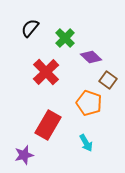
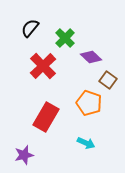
red cross: moved 3 px left, 6 px up
red rectangle: moved 2 px left, 8 px up
cyan arrow: rotated 36 degrees counterclockwise
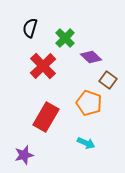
black semicircle: rotated 24 degrees counterclockwise
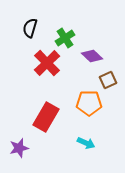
green cross: rotated 12 degrees clockwise
purple diamond: moved 1 px right, 1 px up
red cross: moved 4 px right, 3 px up
brown square: rotated 30 degrees clockwise
orange pentagon: rotated 20 degrees counterclockwise
purple star: moved 5 px left, 7 px up
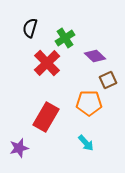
purple diamond: moved 3 px right
cyan arrow: rotated 24 degrees clockwise
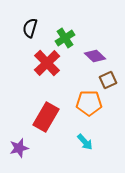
cyan arrow: moved 1 px left, 1 px up
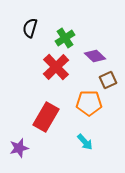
red cross: moved 9 px right, 4 px down
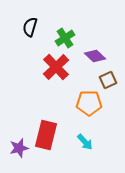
black semicircle: moved 1 px up
red rectangle: moved 18 px down; rotated 16 degrees counterclockwise
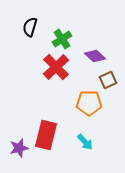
green cross: moved 3 px left, 1 px down
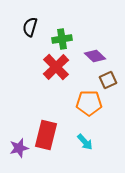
green cross: rotated 24 degrees clockwise
